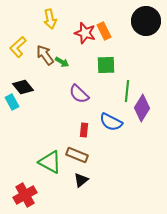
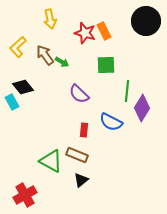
green triangle: moved 1 px right, 1 px up
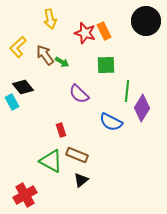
red rectangle: moved 23 px left; rotated 24 degrees counterclockwise
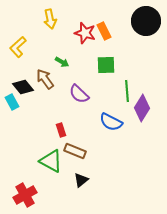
brown arrow: moved 24 px down
green line: rotated 10 degrees counterclockwise
brown rectangle: moved 2 px left, 4 px up
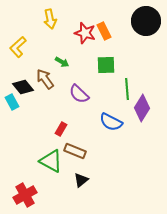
green line: moved 2 px up
red rectangle: moved 1 px up; rotated 48 degrees clockwise
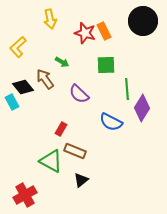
black circle: moved 3 px left
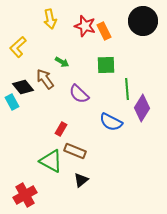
red star: moved 7 px up
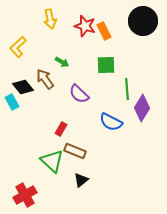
green triangle: moved 1 px right; rotated 15 degrees clockwise
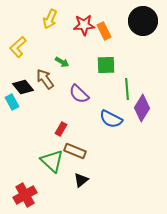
yellow arrow: rotated 36 degrees clockwise
red star: moved 1 px left, 1 px up; rotated 20 degrees counterclockwise
blue semicircle: moved 3 px up
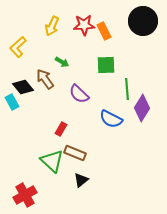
yellow arrow: moved 2 px right, 7 px down
brown rectangle: moved 2 px down
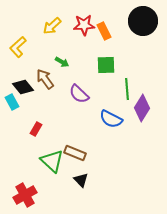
yellow arrow: rotated 24 degrees clockwise
red rectangle: moved 25 px left
black triangle: rotated 35 degrees counterclockwise
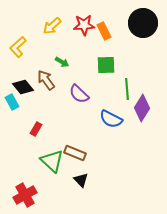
black circle: moved 2 px down
brown arrow: moved 1 px right, 1 px down
